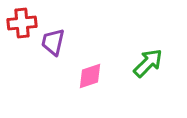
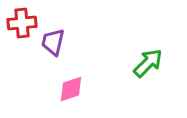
pink diamond: moved 19 px left, 13 px down
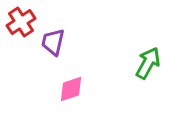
red cross: moved 1 px left, 1 px up; rotated 28 degrees counterclockwise
green arrow: rotated 16 degrees counterclockwise
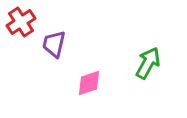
purple trapezoid: moved 1 px right, 2 px down
pink diamond: moved 18 px right, 6 px up
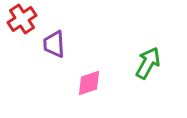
red cross: moved 1 px right, 3 px up
purple trapezoid: rotated 16 degrees counterclockwise
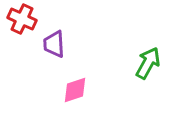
red cross: rotated 32 degrees counterclockwise
pink diamond: moved 14 px left, 7 px down
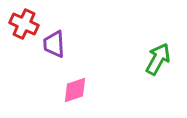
red cross: moved 2 px right, 5 px down
green arrow: moved 10 px right, 4 px up
